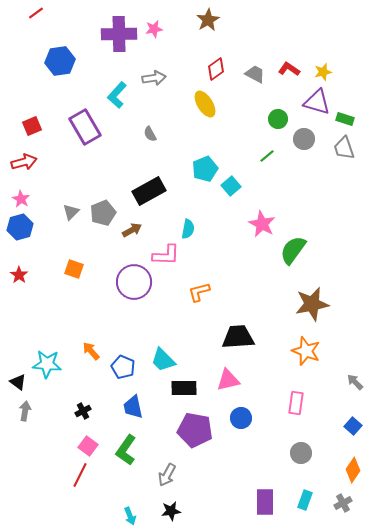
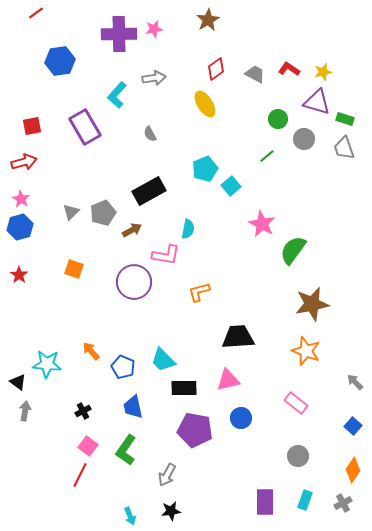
red square at (32, 126): rotated 12 degrees clockwise
pink L-shape at (166, 255): rotated 8 degrees clockwise
pink rectangle at (296, 403): rotated 60 degrees counterclockwise
gray circle at (301, 453): moved 3 px left, 3 px down
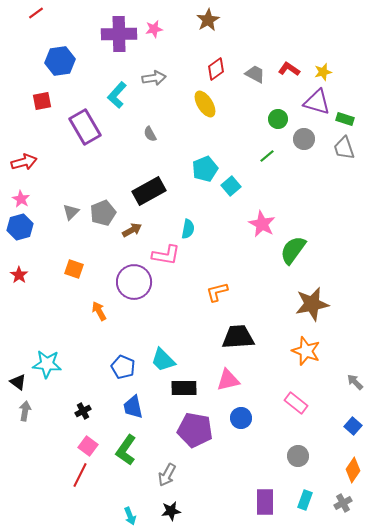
red square at (32, 126): moved 10 px right, 25 px up
orange L-shape at (199, 292): moved 18 px right
orange arrow at (91, 351): moved 8 px right, 40 px up; rotated 12 degrees clockwise
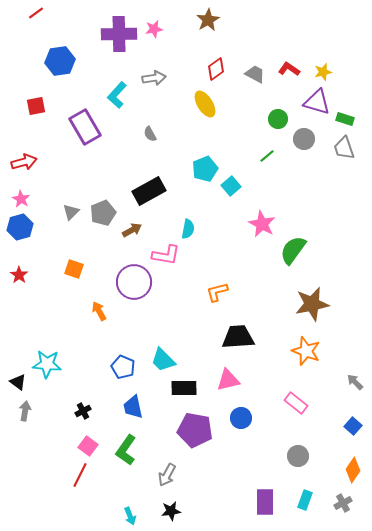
red square at (42, 101): moved 6 px left, 5 px down
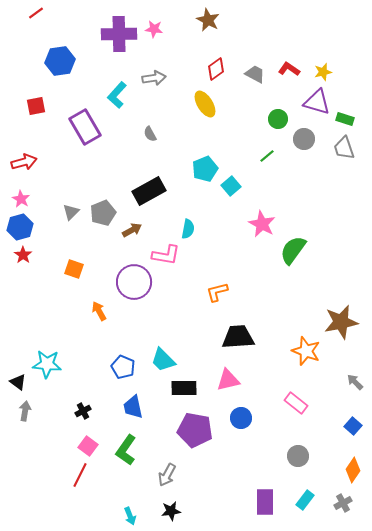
brown star at (208, 20): rotated 15 degrees counterclockwise
pink star at (154, 29): rotated 18 degrees clockwise
red star at (19, 275): moved 4 px right, 20 px up
brown star at (312, 304): moved 29 px right, 18 px down
cyan rectangle at (305, 500): rotated 18 degrees clockwise
